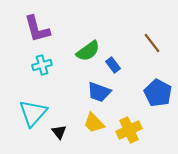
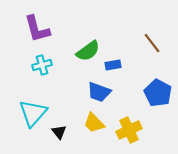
blue rectangle: rotated 63 degrees counterclockwise
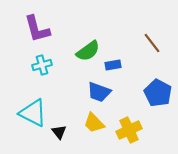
cyan triangle: rotated 44 degrees counterclockwise
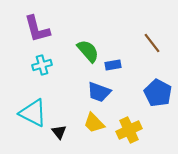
green semicircle: rotated 95 degrees counterclockwise
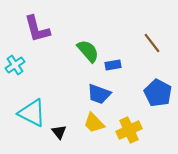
cyan cross: moved 27 px left; rotated 18 degrees counterclockwise
blue trapezoid: moved 2 px down
cyan triangle: moved 1 px left
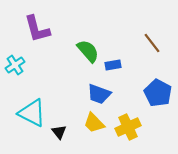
yellow cross: moved 1 px left, 3 px up
